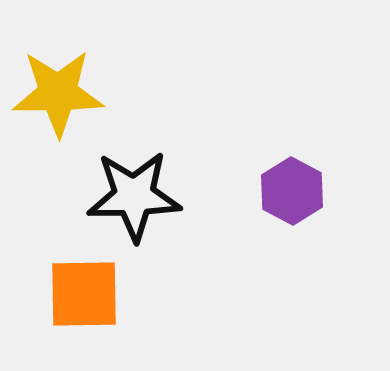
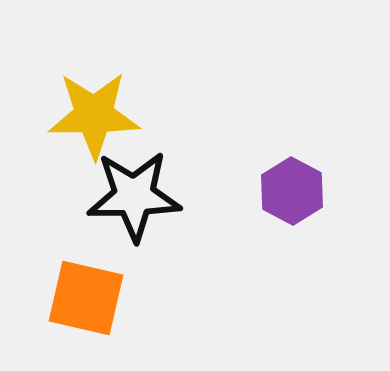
yellow star: moved 36 px right, 22 px down
orange square: moved 2 px right, 4 px down; rotated 14 degrees clockwise
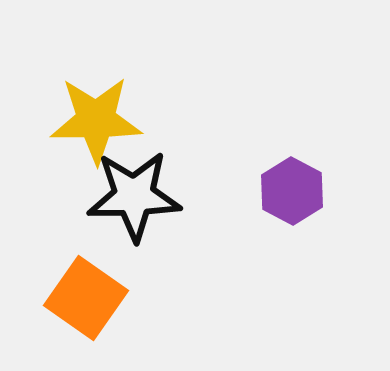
yellow star: moved 2 px right, 5 px down
orange square: rotated 22 degrees clockwise
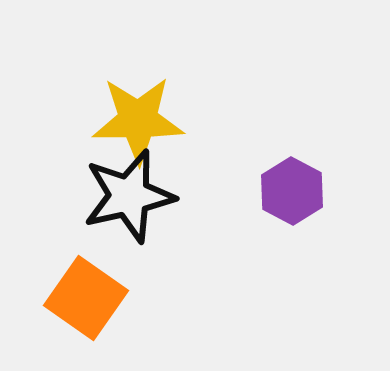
yellow star: moved 42 px right
black star: moved 5 px left; rotated 12 degrees counterclockwise
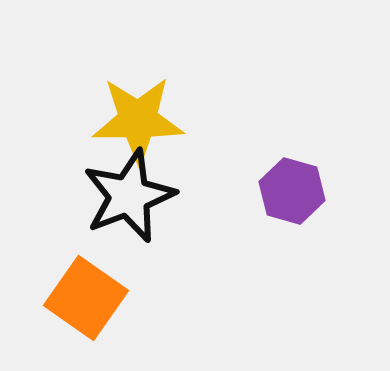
purple hexagon: rotated 12 degrees counterclockwise
black star: rotated 8 degrees counterclockwise
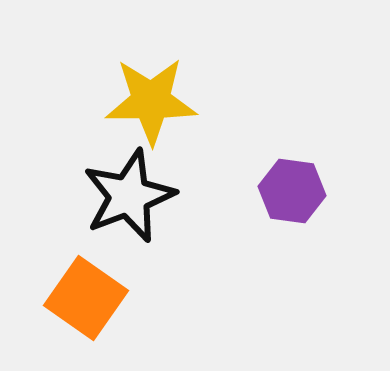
yellow star: moved 13 px right, 19 px up
purple hexagon: rotated 8 degrees counterclockwise
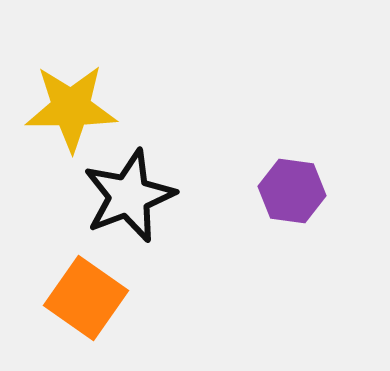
yellow star: moved 80 px left, 7 px down
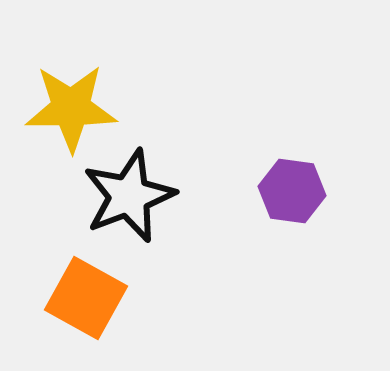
orange square: rotated 6 degrees counterclockwise
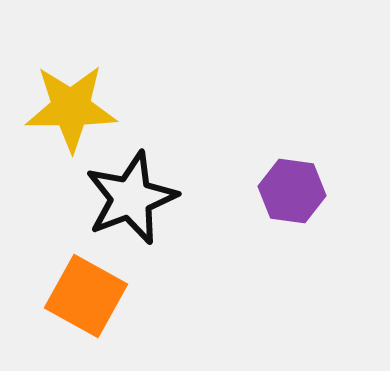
black star: moved 2 px right, 2 px down
orange square: moved 2 px up
